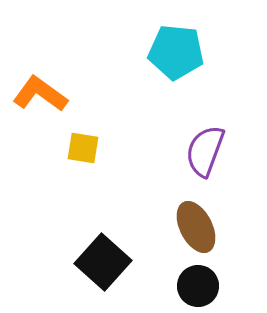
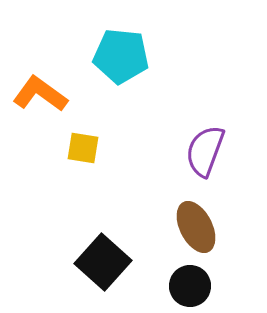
cyan pentagon: moved 55 px left, 4 px down
black circle: moved 8 px left
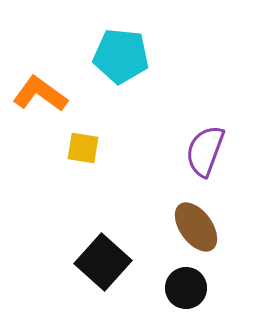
brown ellipse: rotated 9 degrees counterclockwise
black circle: moved 4 px left, 2 px down
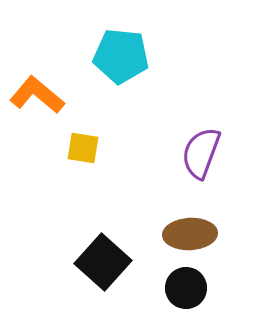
orange L-shape: moved 3 px left, 1 px down; rotated 4 degrees clockwise
purple semicircle: moved 4 px left, 2 px down
brown ellipse: moved 6 px left, 7 px down; rotated 57 degrees counterclockwise
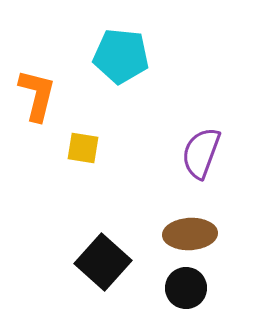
orange L-shape: rotated 64 degrees clockwise
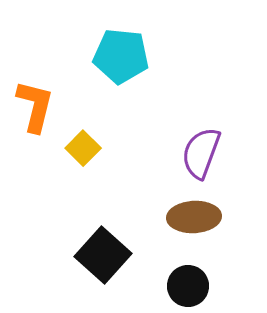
orange L-shape: moved 2 px left, 11 px down
yellow square: rotated 36 degrees clockwise
brown ellipse: moved 4 px right, 17 px up
black square: moved 7 px up
black circle: moved 2 px right, 2 px up
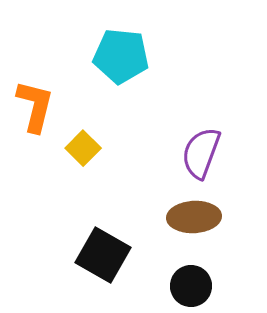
black square: rotated 12 degrees counterclockwise
black circle: moved 3 px right
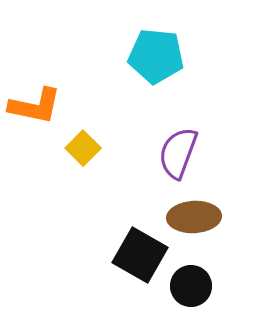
cyan pentagon: moved 35 px right
orange L-shape: rotated 88 degrees clockwise
purple semicircle: moved 23 px left
black square: moved 37 px right
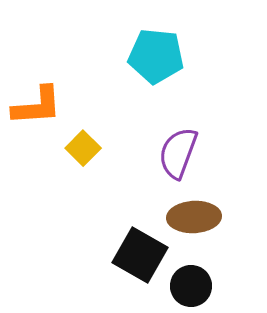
orange L-shape: moved 2 px right; rotated 16 degrees counterclockwise
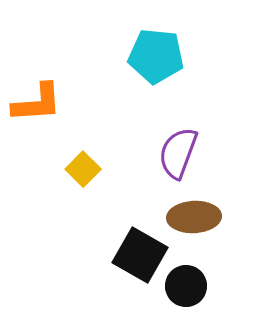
orange L-shape: moved 3 px up
yellow square: moved 21 px down
black circle: moved 5 px left
